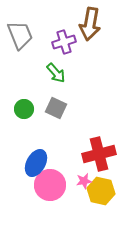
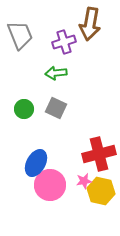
green arrow: rotated 125 degrees clockwise
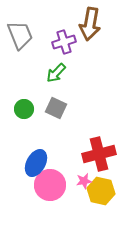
green arrow: rotated 40 degrees counterclockwise
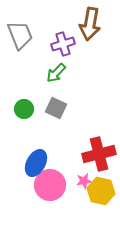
purple cross: moved 1 px left, 2 px down
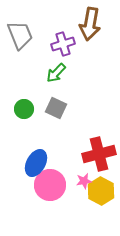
yellow hexagon: rotated 16 degrees clockwise
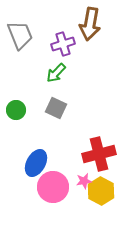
green circle: moved 8 px left, 1 px down
pink circle: moved 3 px right, 2 px down
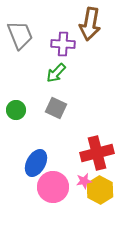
purple cross: rotated 20 degrees clockwise
red cross: moved 2 px left, 1 px up
yellow hexagon: moved 1 px left, 1 px up
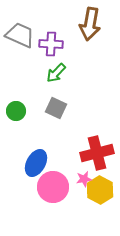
gray trapezoid: rotated 44 degrees counterclockwise
purple cross: moved 12 px left
green circle: moved 1 px down
pink star: moved 2 px up
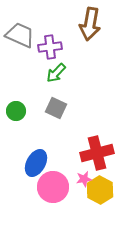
purple cross: moved 1 px left, 3 px down; rotated 10 degrees counterclockwise
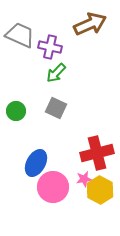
brown arrow: rotated 124 degrees counterclockwise
purple cross: rotated 20 degrees clockwise
